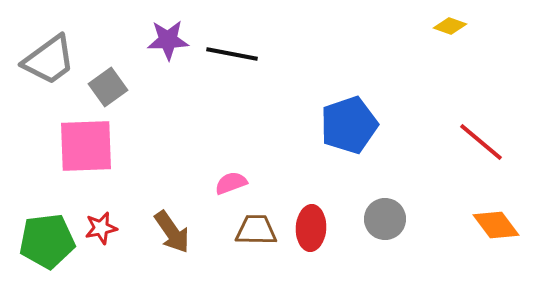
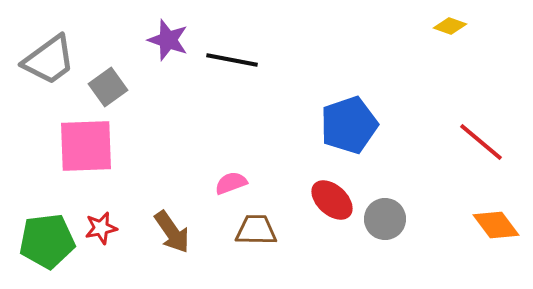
purple star: rotated 21 degrees clockwise
black line: moved 6 px down
red ellipse: moved 21 px right, 28 px up; rotated 51 degrees counterclockwise
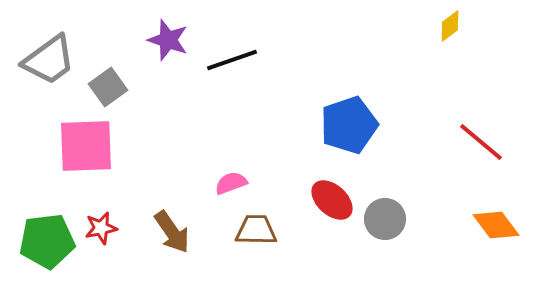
yellow diamond: rotated 56 degrees counterclockwise
black line: rotated 30 degrees counterclockwise
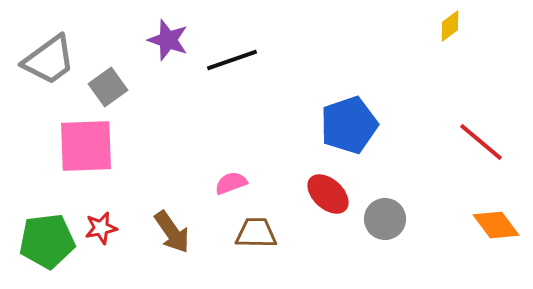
red ellipse: moved 4 px left, 6 px up
brown trapezoid: moved 3 px down
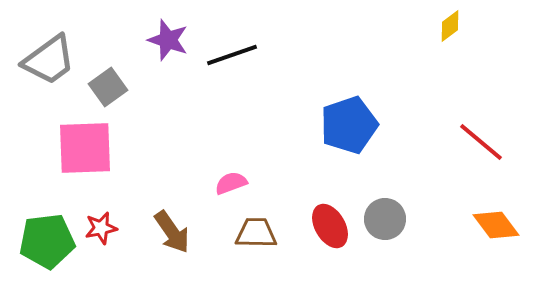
black line: moved 5 px up
pink square: moved 1 px left, 2 px down
red ellipse: moved 2 px right, 32 px down; rotated 18 degrees clockwise
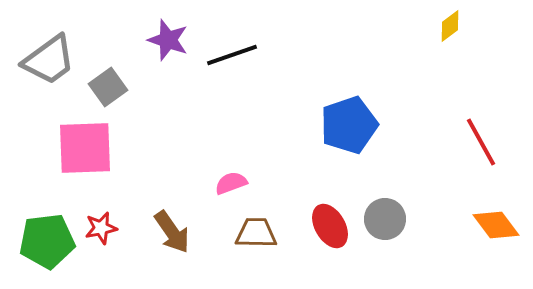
red line: rotated 21 degrees clockwise
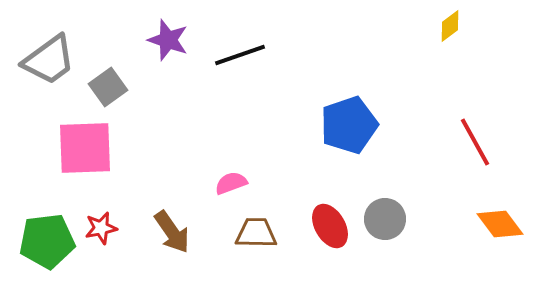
black line: moved 8 px right
red line: moved 6 px left
orange diamond: moved 4 px right, 1 px up
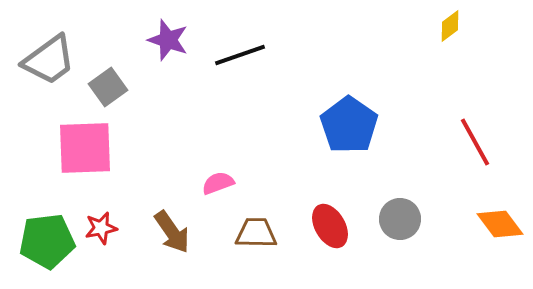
blue pentagon: rotated 18 degrees counterclockwise
pink semicircle: moved 13 px left
gray circle: moved 15 px right
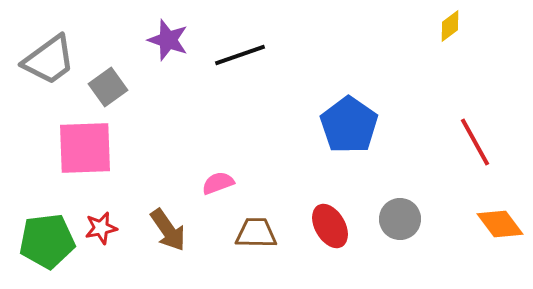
brown arrow: moved 4 px left, 2 px up
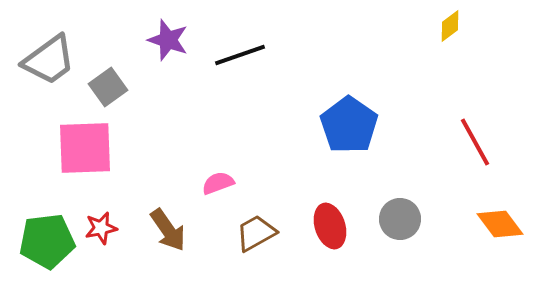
red ellipse: rotated 12 degrees clockwise
brown trapezoid: rotated 30 degrees counterclockwise
